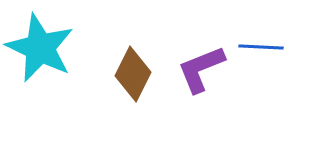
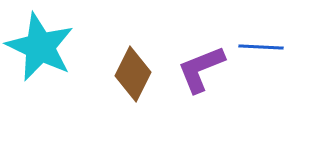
cyan star: moved 1 px up
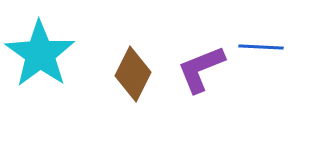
cyan star: moved 7 px down; rotated 10 degrees clockwise
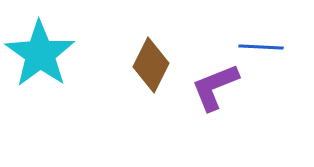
purple L-shape: moved 14 px right, 18 px down
brown diamond: moved 18 px right, 9 px up
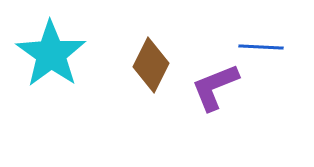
cyan star: moved 11 px right
